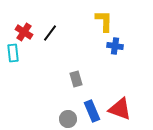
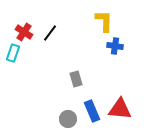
cyan rectangle: rotated 24 degrees clockwise
red triangle: rotated 15 degrees counterclockwise
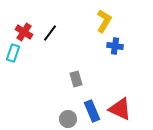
yellow L-shape: rotated 30 degrees clockwise
red triangle: rotated 20 degrees clockwise
